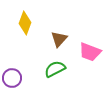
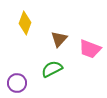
pink trapezoid: moved 3 px up
green semicircle: moved 3 px left
purple circle: moved 5 px right, 5 px down
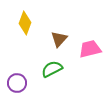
pink trapezoid: rotated 145 degrees clockwise
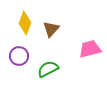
brown triangle: moved 8 px left, 10 px up
green semicircle: moved 4 px left
purple circle: moved 2 px right, 27 px up
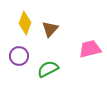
brown triangle: moved 1 px left
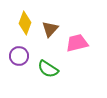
pink trapezoid: moved 13 px left, 6 px up
green semicircle: rotated 120 degrees counterclockwise
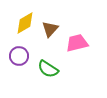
yellow diamond: rotated 40 degrees clockwise
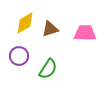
brown triangle: rotated 30 degrees clockwise
pink trapezoid: moved 8 px right, 10 px up; rotated 15 degrees clockwise
green semicircle: rotated 90 degrees counterclockwise
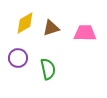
brown triangle: moved 1 px right, 1 px up
purple circle: moved 1 px left, 2 px down
green semicircle: rotated 45 degrees counterclockwise
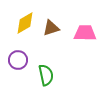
purple circle: moved 2 px down
green semicircle: moved 2 px left, 6 px down
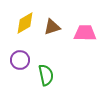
brown triangle: moved 1 px right, 1 px up
purple circle: moved 2 px right
